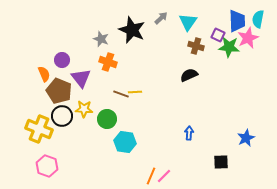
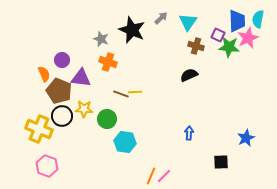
purple triangle: rotated 45 degrees counterclockwise
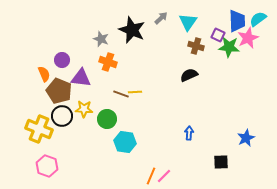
cyan semicircle: rotated 42 degrees clockwise
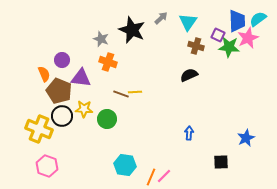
cyan hexagon: moved 23 px down
orange line: moved 1 px down
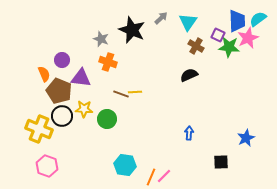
brown cross: rotated 14 degrees clockwise
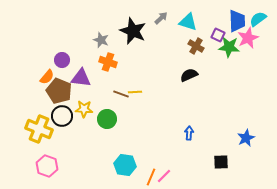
cyan triangle: rotated 48 degrees counterclockwise
black star: moved 1 px right, 1 px down
gray star: moved 1 px down
orange semicircle: moved 3 px right, 3 px down; rotated 63 degrees clockwise
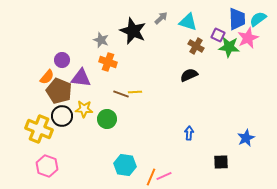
blue trapezoid: moved 2 px up
pink line: rotated 21 degrees clockwise
